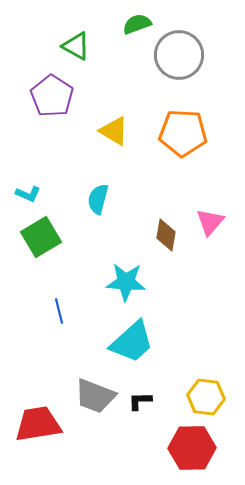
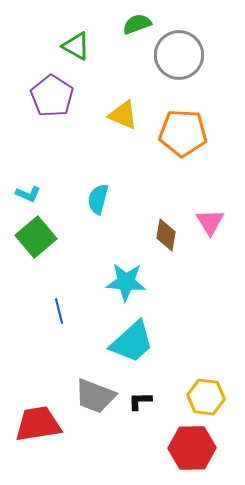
yellow triangle: moved 9 px right, 16 px up; rotated 8 degrees counterclockwise
pink triangle: rotated 12 degrees counterclockwise
green square: moved 5 px left; rotated 9 degrees counterclockwise
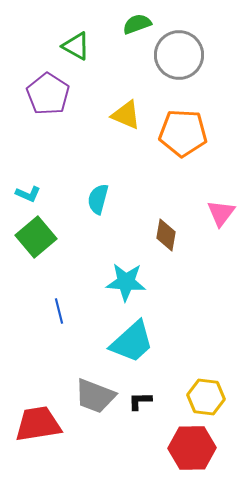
purple pentagon: moved 4 px left, 2 px up
yellow triangle: moved 3 px right
pink triangle: moved 11 px right, 9 px up; rotated 8 degrees clockwise
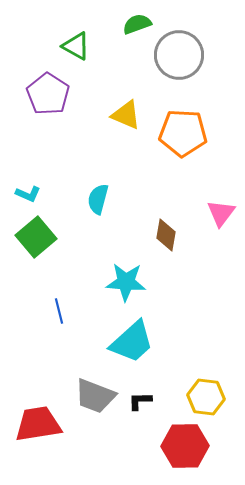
red hexagon: moved 7 px left, 2 px up
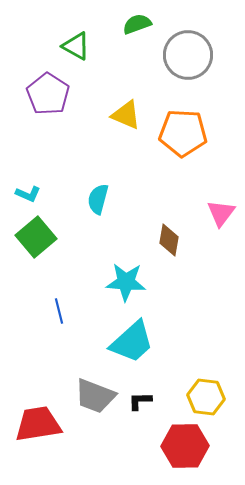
gray circle: moved 9 px right
brown diamond: moved 3 px right, 5 px down
